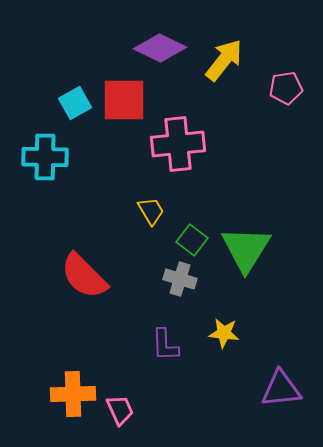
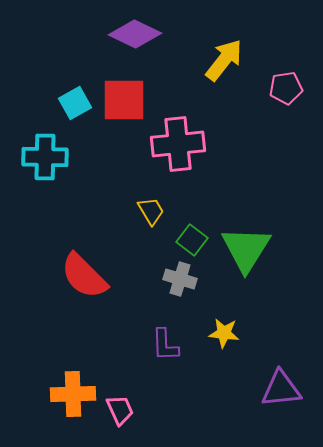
purple diamond: moved 25 px left, 14 px up
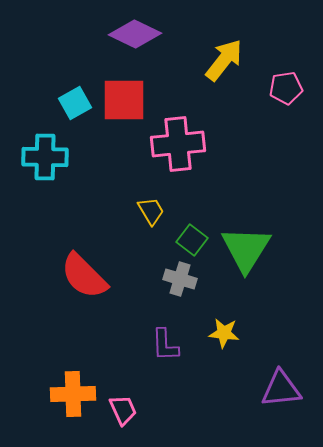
pink trapezoid: moved 3 px right
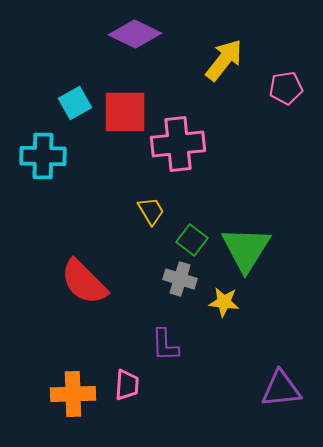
red square: moved 1 px right, 12 px down
cyan cross: moved 2 px left, 1 px up
red semicircle: moved 6 px down
yellow star: moved 31 px up
pink trapezoid: moved 4 px right, 25 px up; rotated 28 degrees clockwise
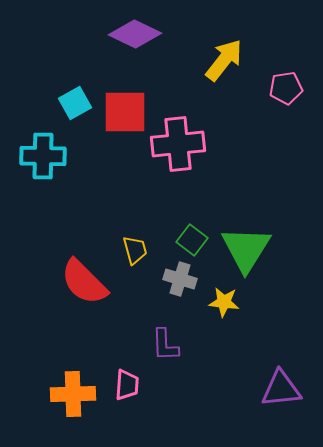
yellow trapezoid: moved 16 px left, 39 px down; rotated 16 degrees clockwise
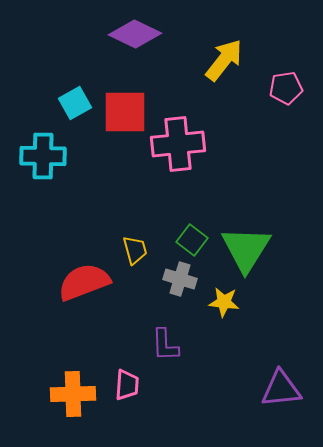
red semicircle: rotated 114 degrees clockwise
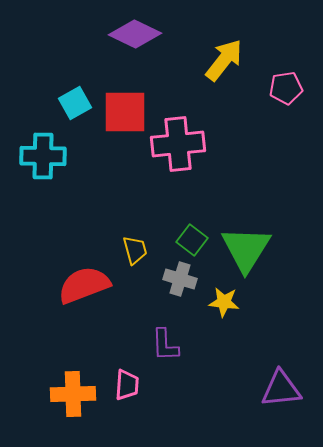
red semicircle: moved 3 px down
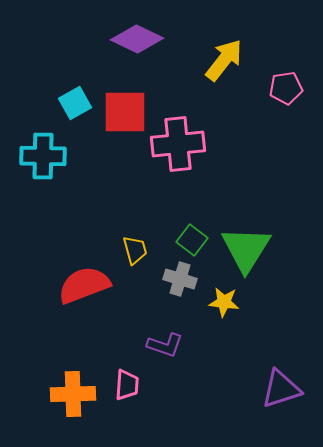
purple diamond: moved 2 px right, 5 px down
purple L-shape: rotated 69 degrees counterclockwise
purple triangle: rotated 12 degrees counterclockwise
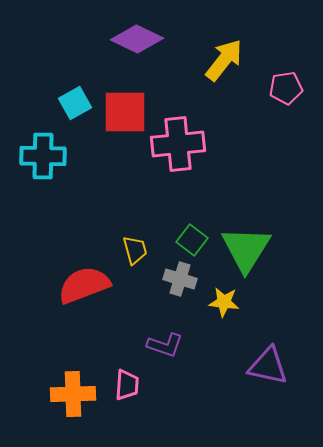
purple triangle: moved 13 px left, 23 px up; rotated 30 degrees clockwise
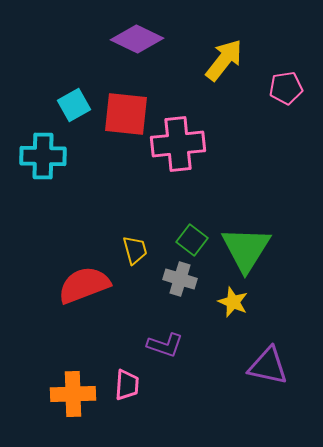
cyan square: moved 1 px left, 2 px down
red square: moved 1 px right, 2 px down; rotated 6 degrees clockwise
yellow star: moved 9 px right; rotated 16 degrees clockwise
